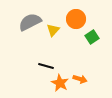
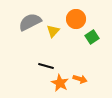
yellow triangle: moved 1 px down
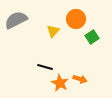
gray semicircle: moved 14 px left, 2 px up
black line: moved 1 px left, 1 px down
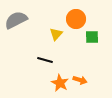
yellow triangle: moved 3 px right, 3 px down
green square: rotated 32 degrees clockwise
black line: moved 7 px up
orange arrow: moved 1 px down
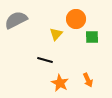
orange arrow: moved 8 px right; rotated 48 degrees clockwise
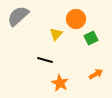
gray semicircle: moved 2 px right, 4 px up; rotated 15 degrees counterclockwise
green square: moved 1 px left, 1 px down; rotated 24 degrees counterclockwise
orange arrow: moved 8 px right, 6 px up; rotated 96 degrees counterclockwise
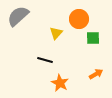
orange circle: moved 3 px right
yellow triangle: moved 1 px up
green square: moved 2 px right; rotated 24 degrees clockwise
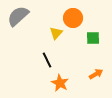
orange circle: moved 6 px left, 1 px up
black line: moved 2 px right; rotated 49 degrees clockwise
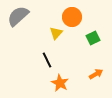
orange circle: moved 1 px left, 1 px up
green square: rotated 24 degrees counterclockwise
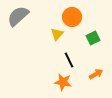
yellow triangle: moved 1 px right, 1 px down
black line: moved 22 px right
orange star: moved 3 px right, 1 px up; rotated 18 degrees counterclockwise
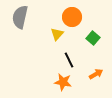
gray semicircle: moved 2 px right, 1 px down; rotated 35 degrees counterclockwise
green square: rotated 24 degrees counterclockwise
